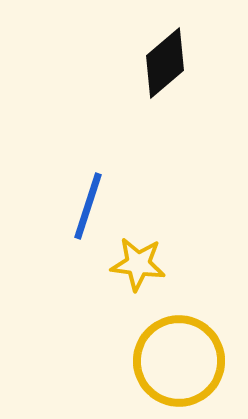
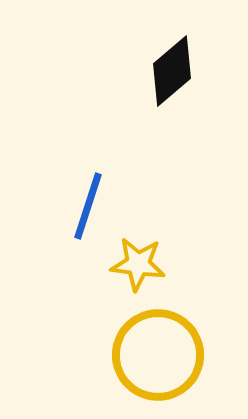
black diamond: moved 7 px right, 8 px down
yellow circle: moved 21 px left, 6 px up
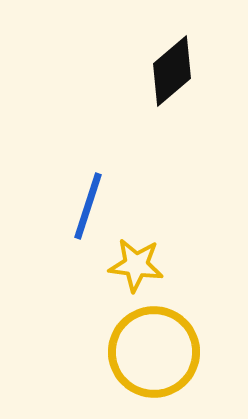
yellow star: moved 2 px left, 1 px down
yellow circle: moved 4 px left, 3 px up
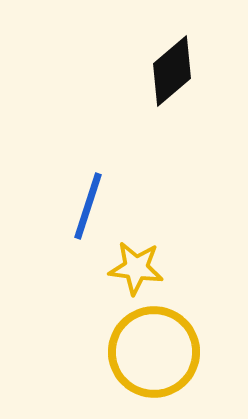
yellow star: moved 3 px down
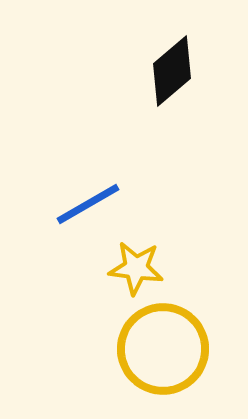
blue line: moved 2 px up; rotated 42 degrees clockwise
yellow circle: moved 9 px right, 3 px up
